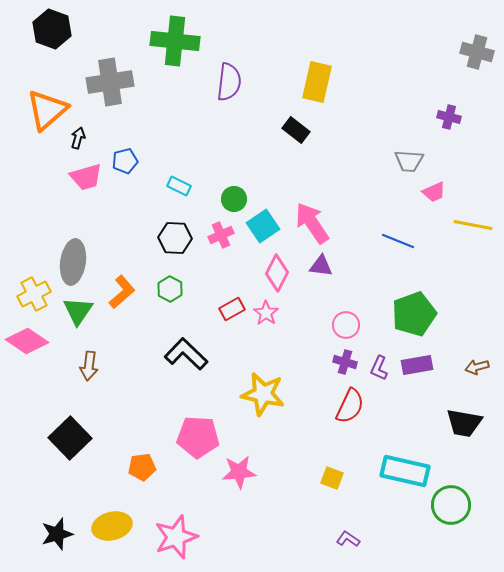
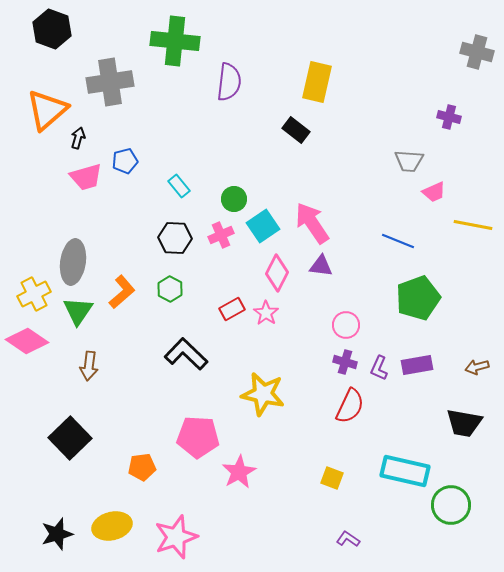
cyan rectangle at (179, 186): rotated 25 degrees clockwise
green pentagon at (414, 314): moved 4 px right, 16 px up
pink star at (239, 472): rotated 24 degrees counterclockwise
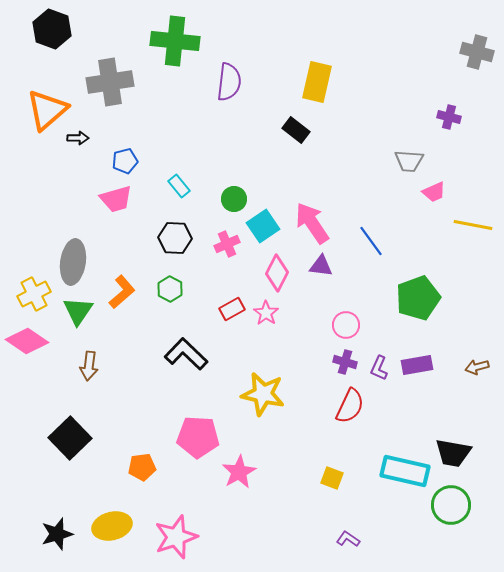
black arrow at (78, 138): rotated 75 degrees clockwise
pink trapezoid at (86, 177): moved 30 px right, 22 px down
pink cross at (221, 235): moved 6 px right, 9 px down
blue line at (398, 241): moved 27 px left; rotated 32 degrees clockwise
black trapezoid at (464, 423): moved 11 px left, 30 px down
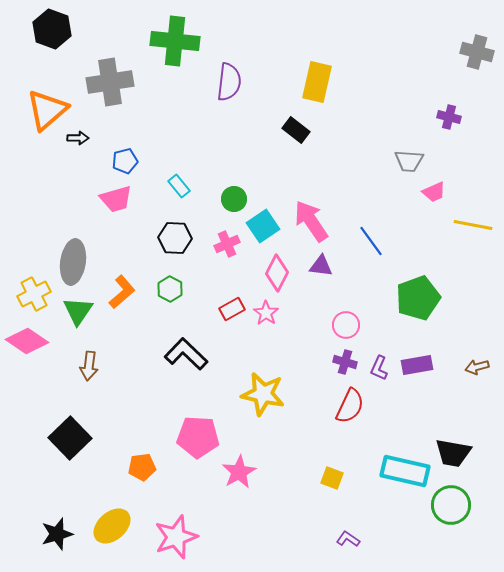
pink arrow at (312, 223): moved 1 px left, 2 px up
yellow ellipse at (112, 526): rotated 27 degrees counterclockwise
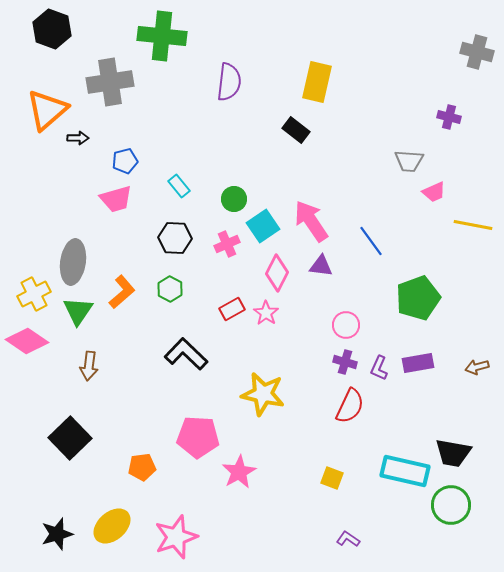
green cross at (175, 41): moved 13 px left, 5 px up
purple rectangle at (417, 365): moved 1 px right, 2 px up
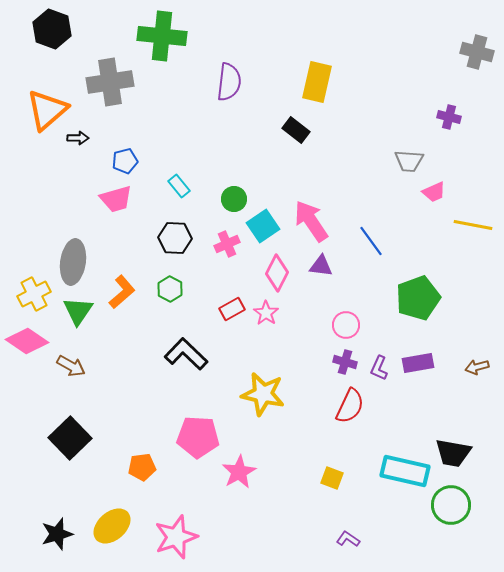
brown arrow at (89, 366): moved 18 px left; rotated 68 degrees counterclockwise
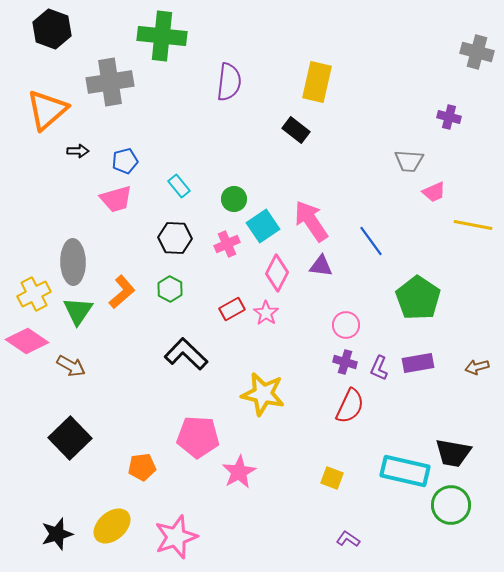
black arrow at (78, 138): moved 13 px down
gray ellipse at (73, 262): rotated 9 degrees counterclockwise
green pentagon at (418, 298): rotated 18 degrees counterclockwise
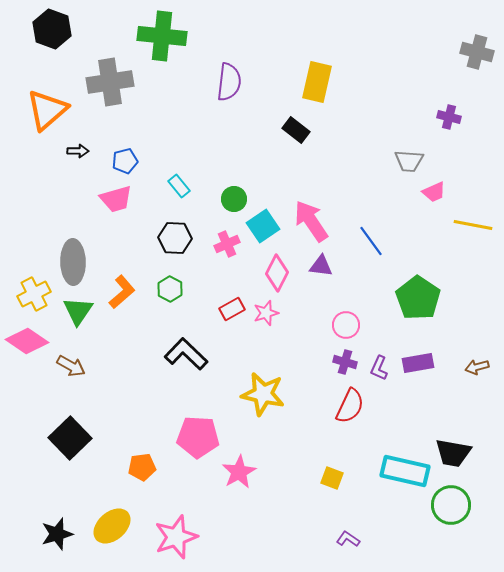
pink star at (266, 313): rotated 20 degrees clockwise
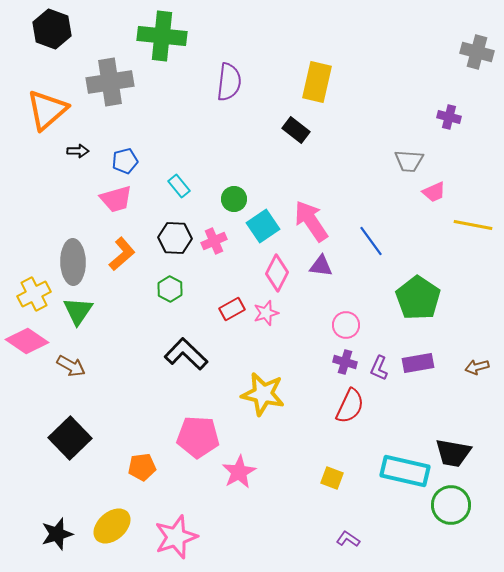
pink cross at (227, 244): moved 13 px left, 3 px up
orange L-shape at (122, 292): moved 38 px up
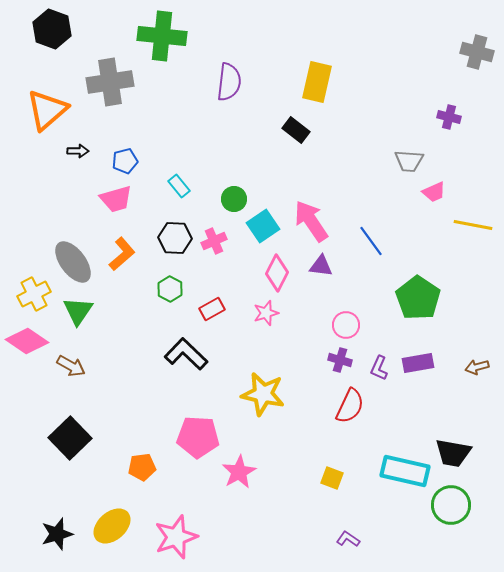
gray ellipse at (73, 262): rotated 36 degrees counterclockwise
red rectangle at (232, 309): moved 20 px left
purple cross at (345, 362): moved 5 px left, 2 px up
